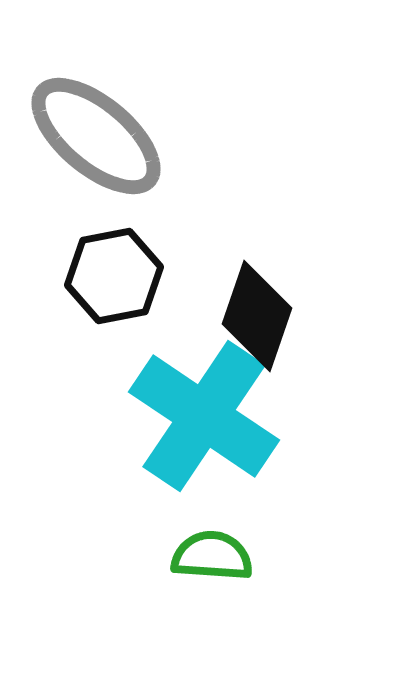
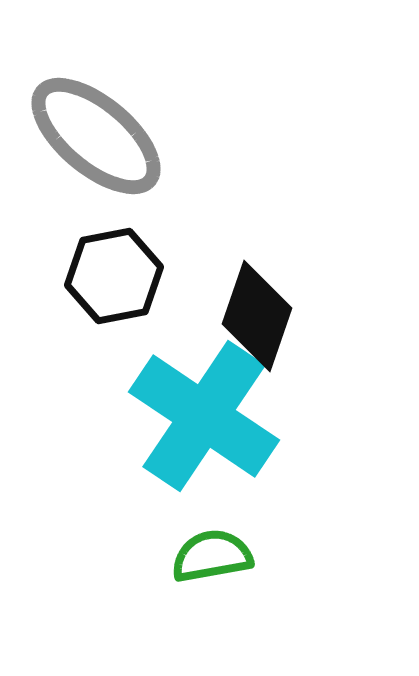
green semicircle: rotated 14 degrees counterclockwise
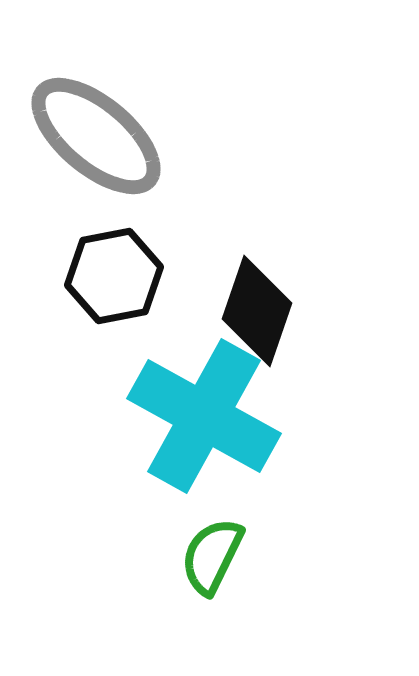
black diamond: moved 5 px up
cyan cross: rotated 5 degrees counterclockwise
green semicircle: rotated 54 degrees counterclockwise
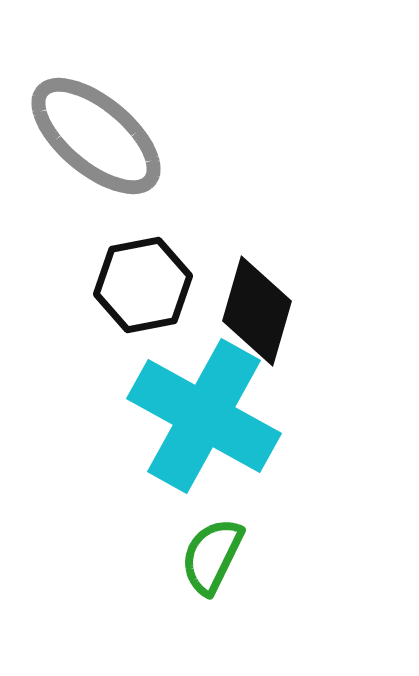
black hexagon: moved 29 px right, 9 px down
black diamond: rotated 3 degrees counterclockwise
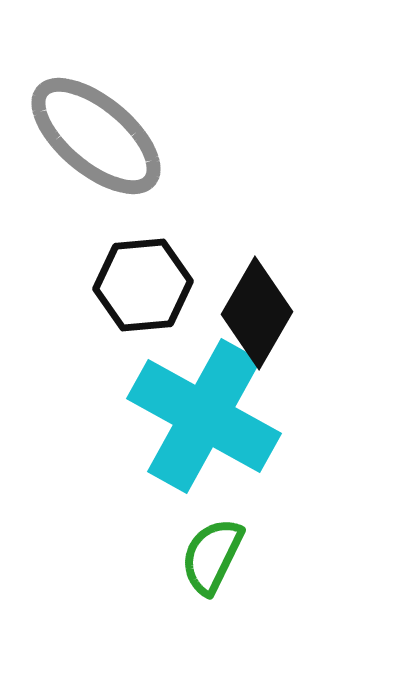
black hexagon: rotated 6 degrees clockwise
black diamond: moved 2 px down; rotated 14 degrees clockwise
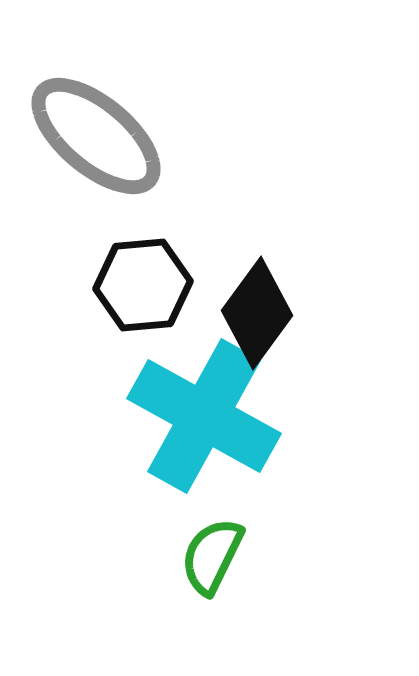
black diamond: rotated 6 degrees clockwise
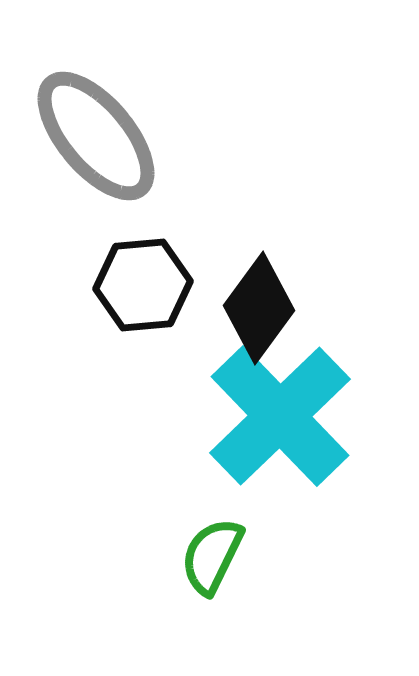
gray ellipse: rotated 10 degrees clockwise
black diamond: moved 2 px right, 5 px up
cyan cross: moved 76 px right; rotated 17 degrees clockwise
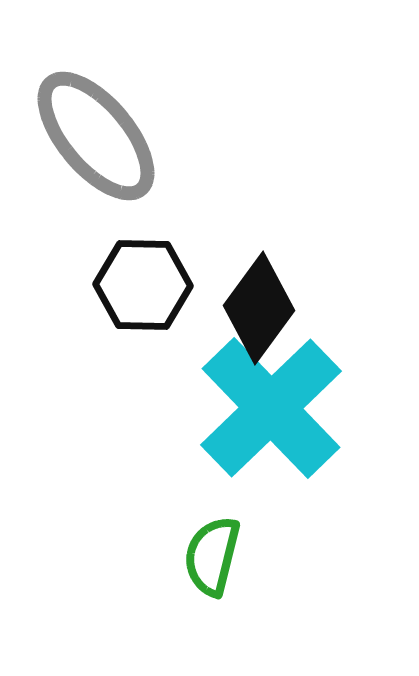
black hexagon: rotated 6 degrees clockwise
cyan cross: moved 9 px left, 8 px up
green semicircle: rotated 12 degrees counterclockwise
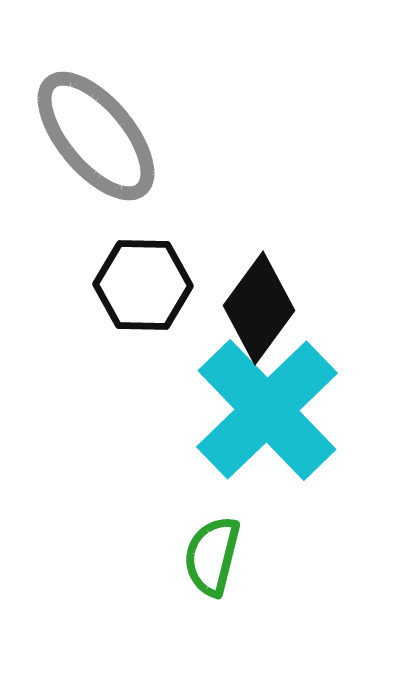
cyan cross: moved 4 px left, 2 px down
